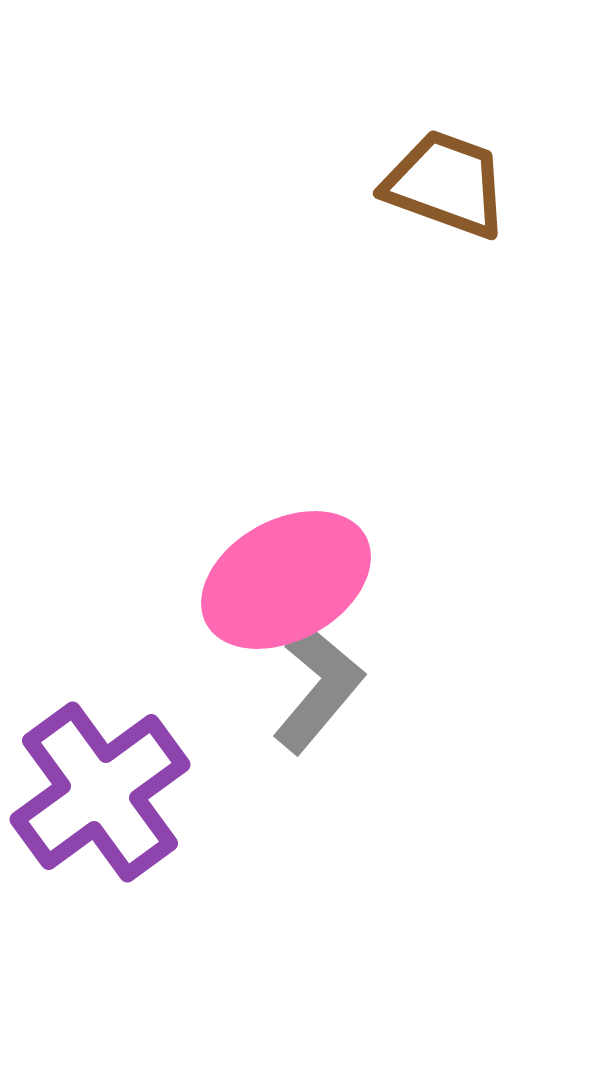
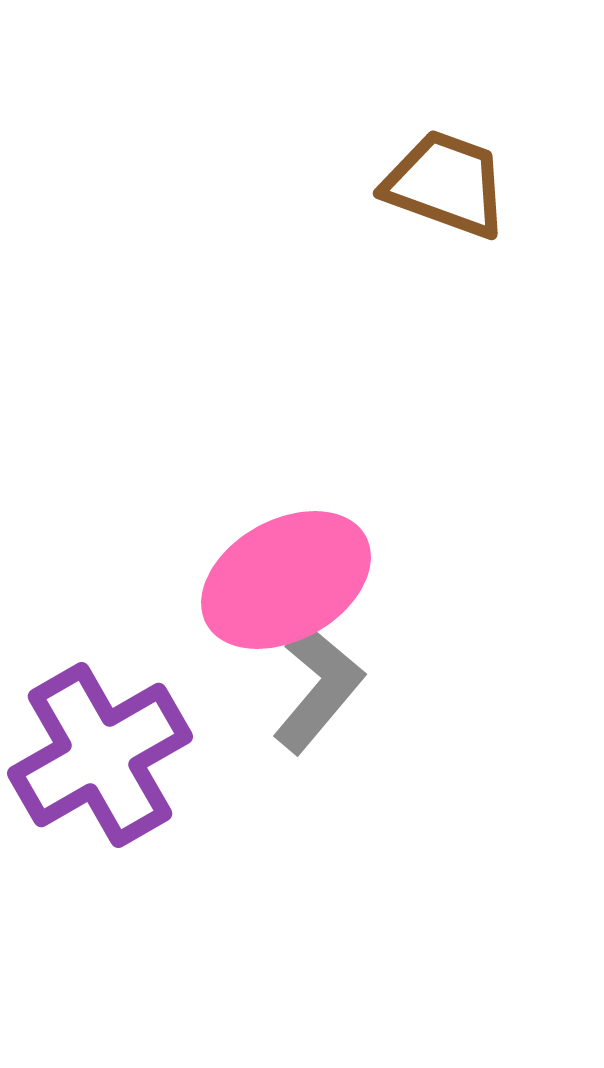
purple cross: moved 37 px up; rotated 6 degrees clockwise
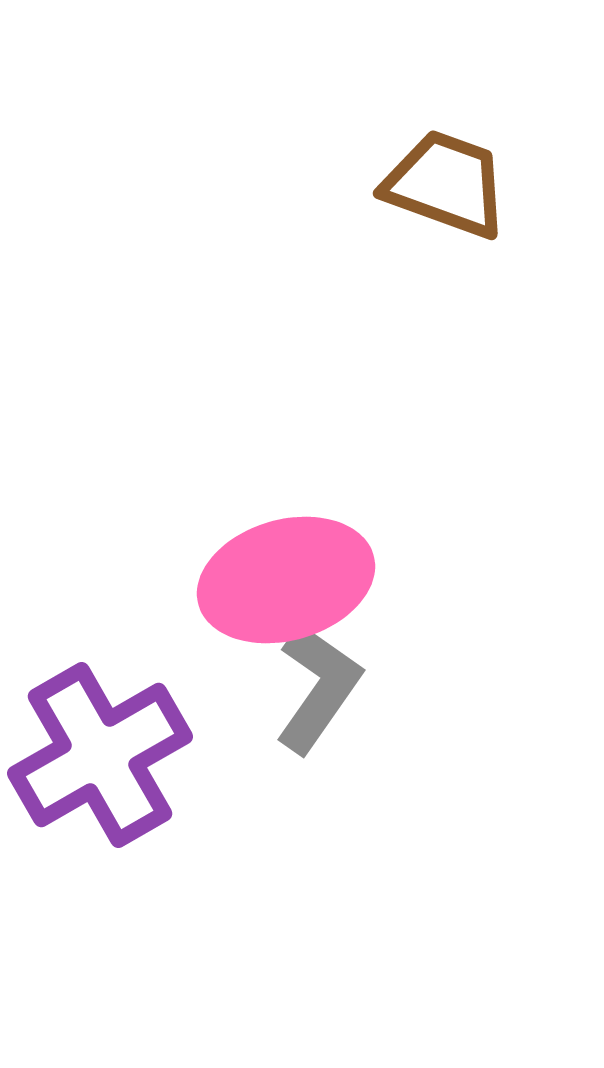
pink ellipse: rotated 13 degrees clockwise
gray L-shape: rotated 5 degrees counterclockwise
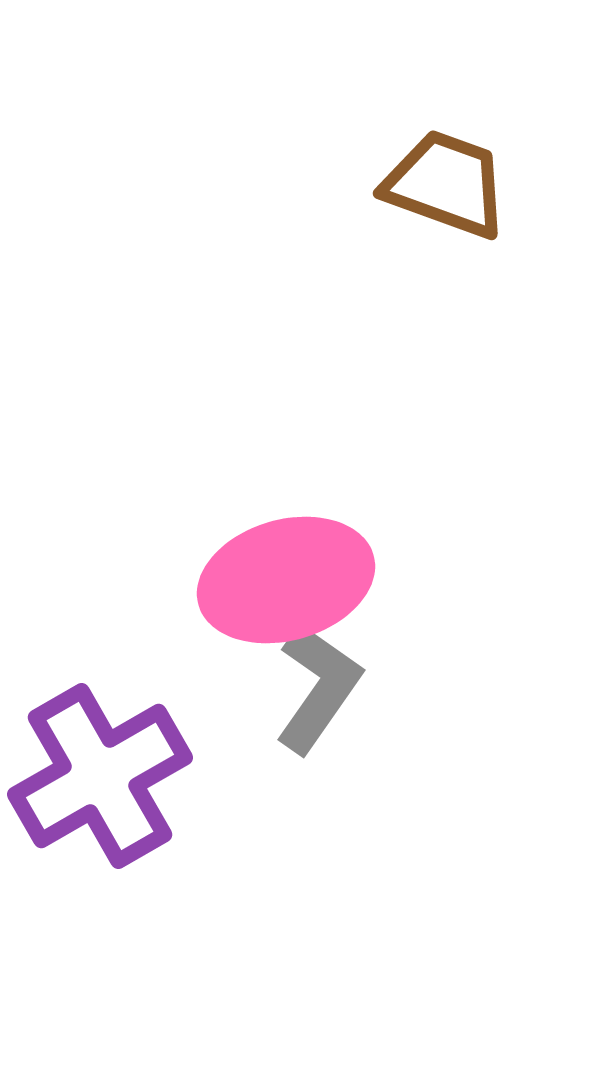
purple cross: moved 21 px down
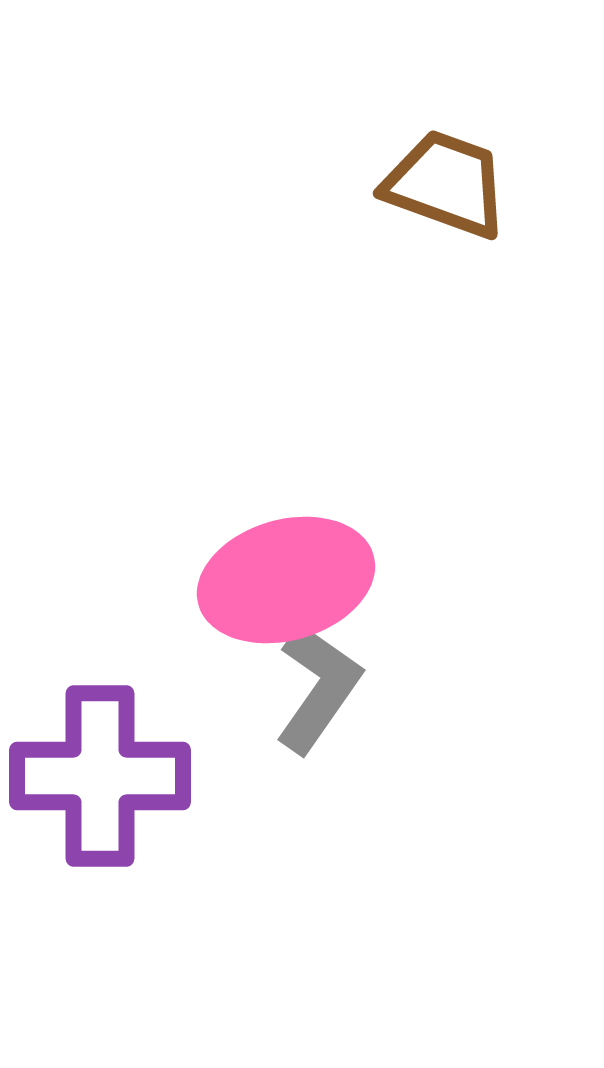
purple cross: rotated 30 degrees clockwise
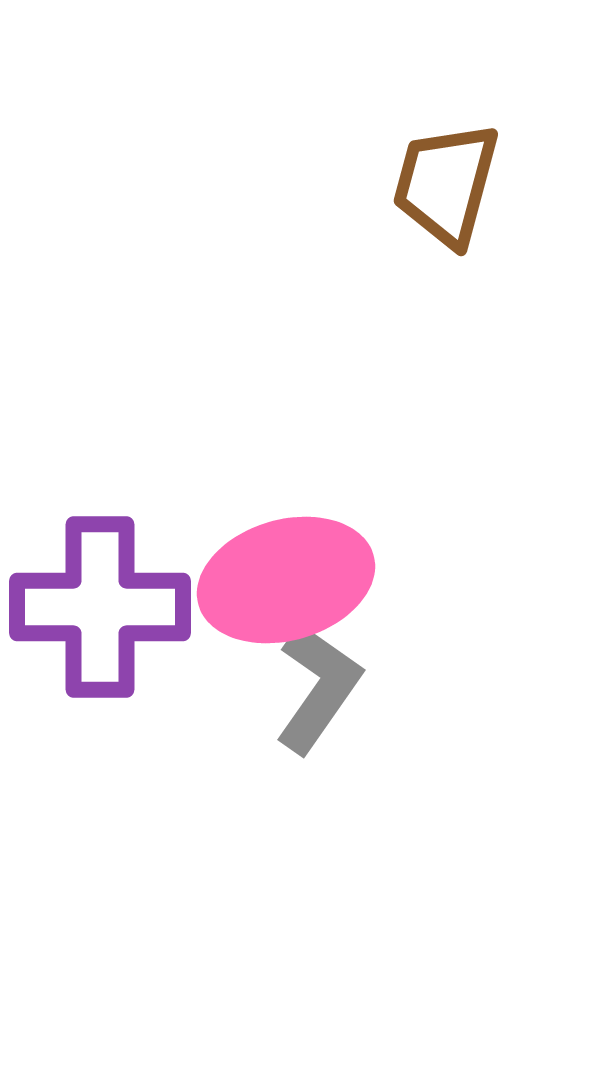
brown trapezoid: rotated 95 degrees counterclockwise
purple cross: moved 169 px up
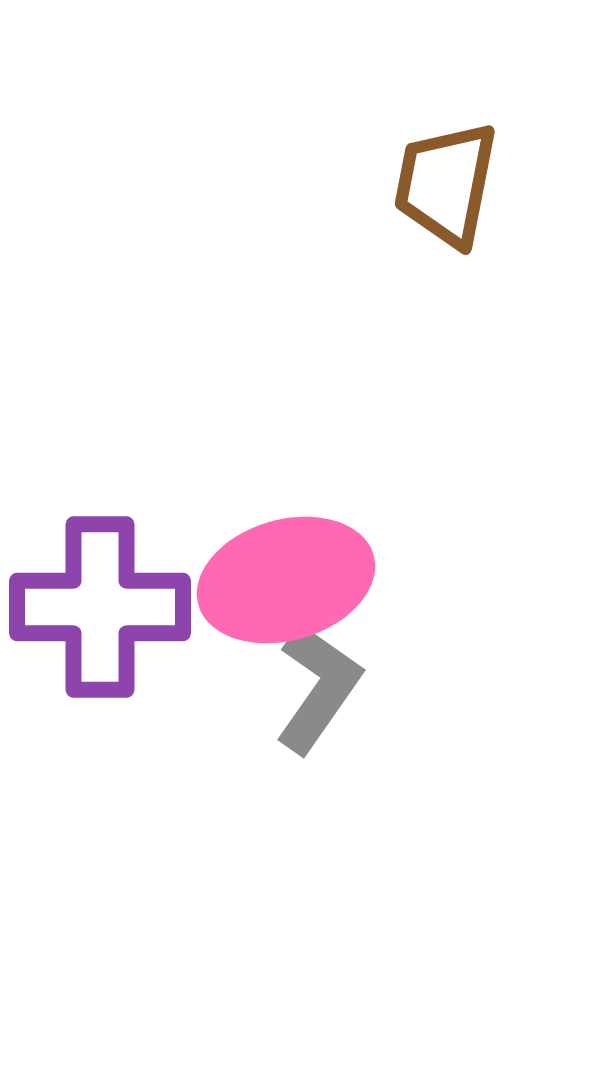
brown trapezoid: rotated 4 degrees counterclockwise
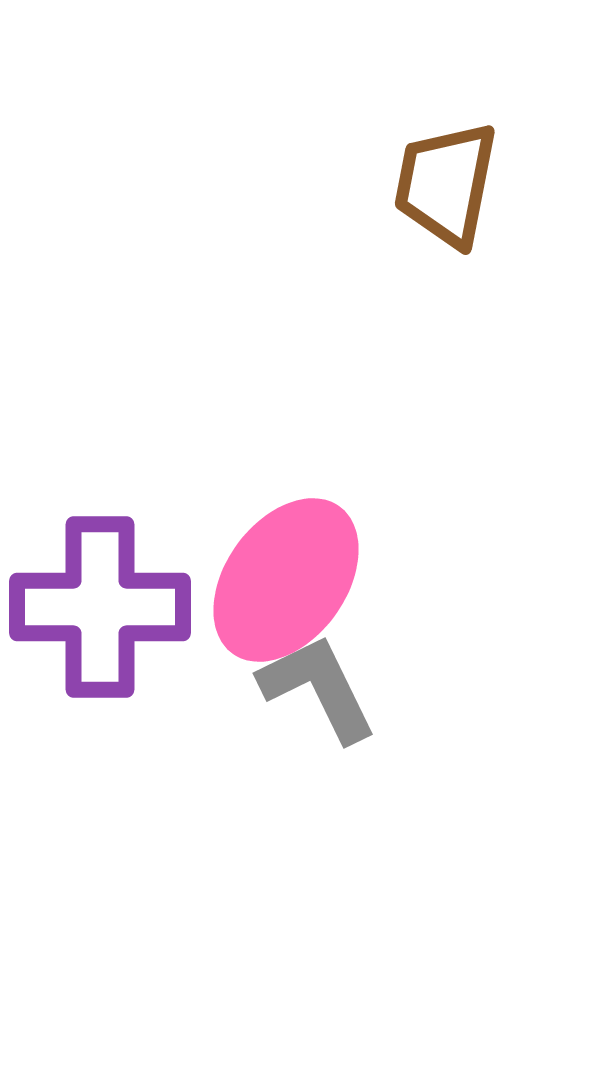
pink ellipse: rotated 38 degrees counterclockwise
gray L-shape: rotated 61 degrees counterclockwise
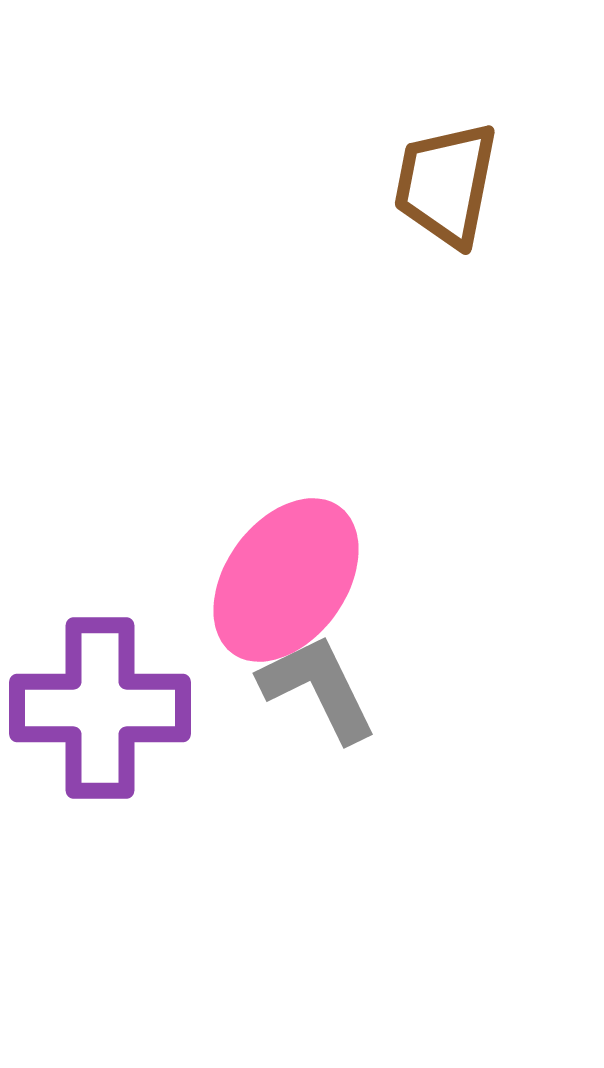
purple cross: moved 101 px down
